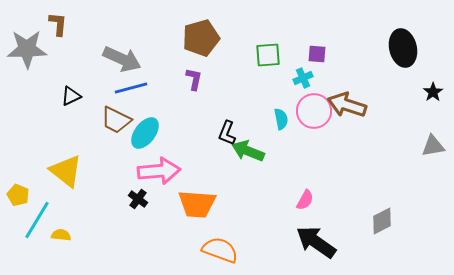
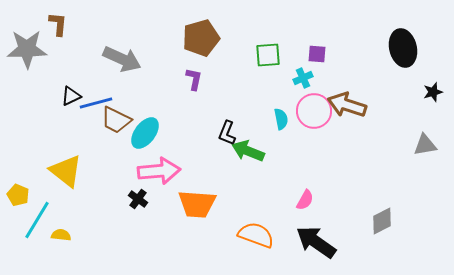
blue line: moved 35 px left, 15 px down
black star: rotated 18 degrees clockwise
gray triangle: moved 8 px left, 1 px up
orange semicircle: moved 36 px right, 15 px up
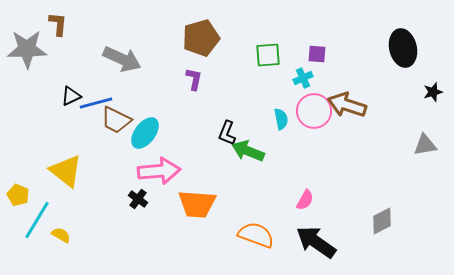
yellow semicircle: rotated 24 degrees clockwise
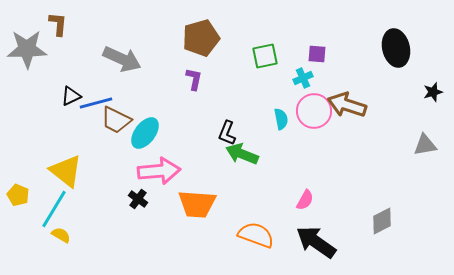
black ellipse: moved 7 px left
green square: moved 3 px left, 1 px down; rotated 8 degrees counterclockwise
green arrow: moved 6 px left, 3 px down
cyan line: moved 17 px right, 11 px up
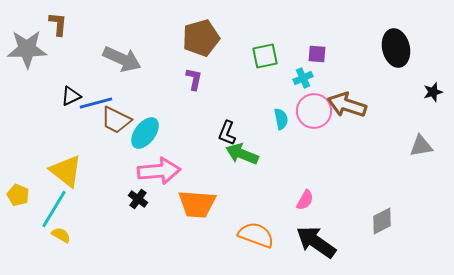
gray triangle: moved 4 px left, 1 px down
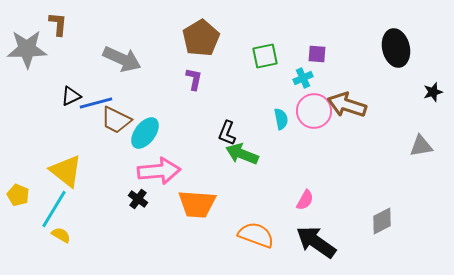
brown pentagon: rotated 15 degrees counterclockwise
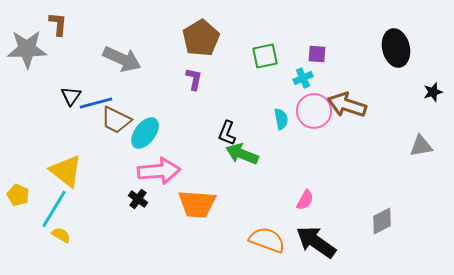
black triangle: rotated 30 degrees counterclockwise
orange semicircle: moved 11 px right, 5 px down
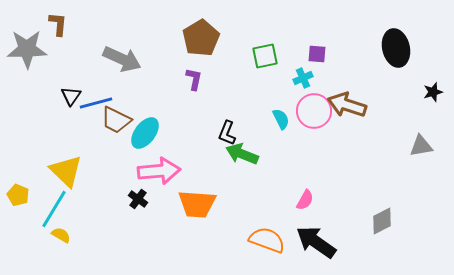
cyan semicircle: rotated 15 degrees counterclockwise
yellow triangle: rotated 6 degrees clockwise
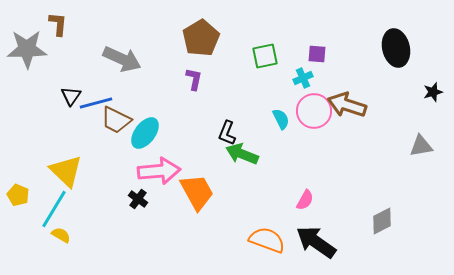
orange trapezoid: moved 12 px up; rotated 123 degrees counterclockwise
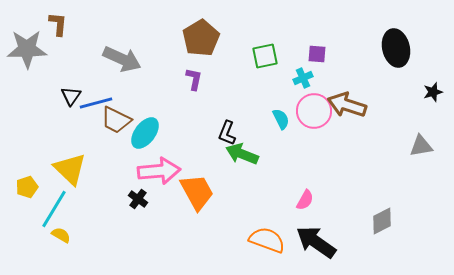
yellow triangle: moved 4 px right, 2 px up
yellow pentagon: moved 9 px right, 8 px up; rotated 30 degrees clockwise
